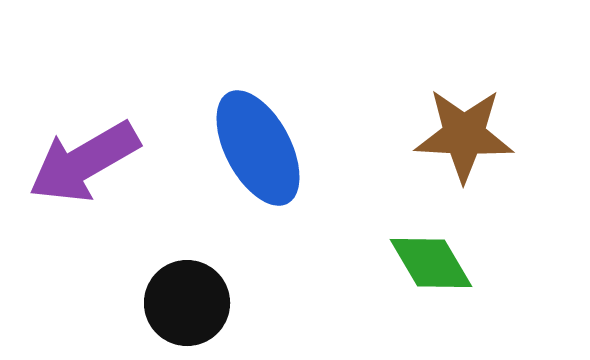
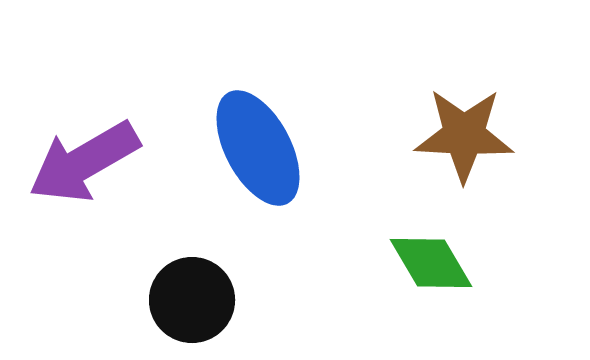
black circle: moved 5 px right, 3 px up
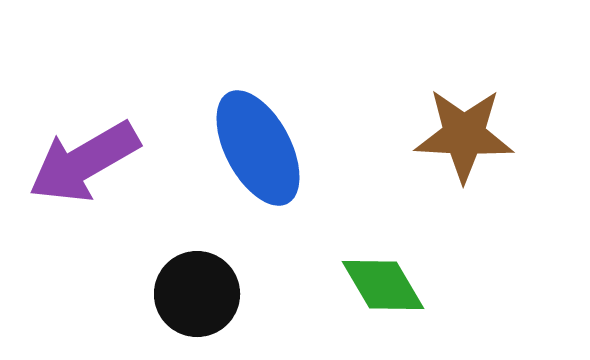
green diamond: moved 48 px left, 22 px down
black circle: moved 5 px right, 6 px up
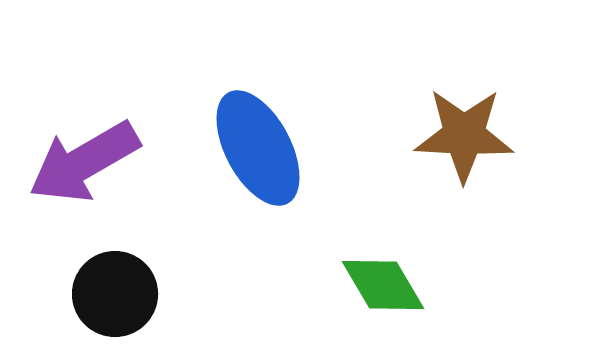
black circle: moved 82 px left
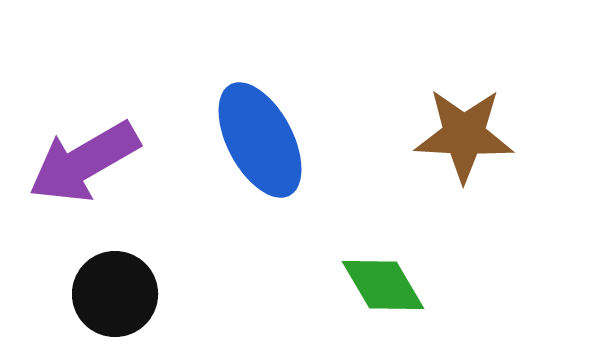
blue ellipse: moved 2 px right, 8 px up
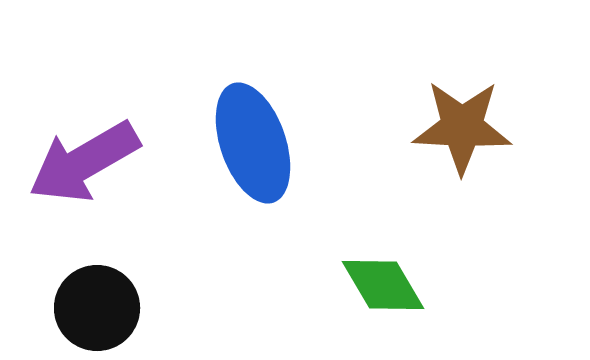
brown star: moved 2 px left, 8 px up
blue ellipse: moved 7 px left, 3 px down; rotated 9 degrees clockwise
black circle: moved 18 px left, 14 px down
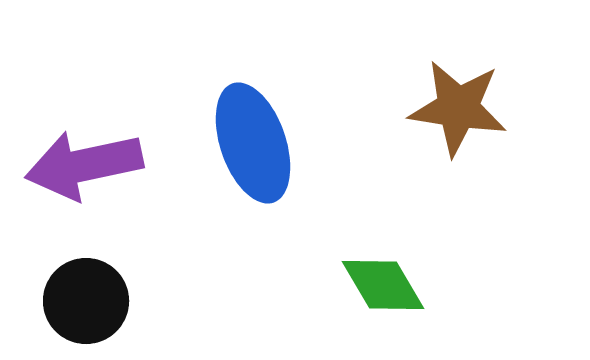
brown star: moved 4 px left, 19 px up; rotated 6 degrees clockwise
purple arrow: moved 3 px down; rotated 18 degrees clockwise
black circle: moved 11 px left, 7 px up
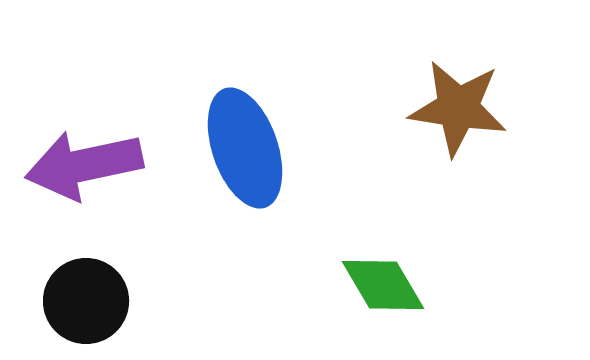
blue ellipse: moved 8 px left, 5 px down
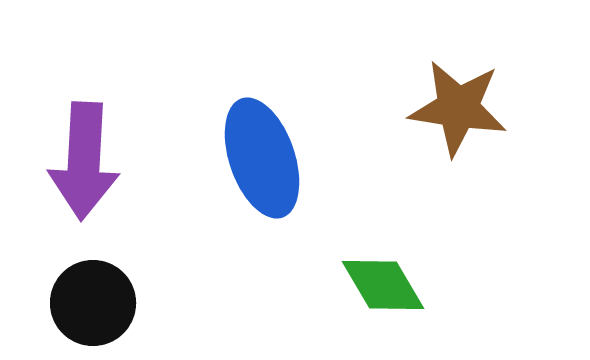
blue ellipse: moved 17 px right, 10 px down
purple arrow: moved 4 px up; rotated 75 degrees counterclockwise
black circle: moved 7 px right, 2 px down
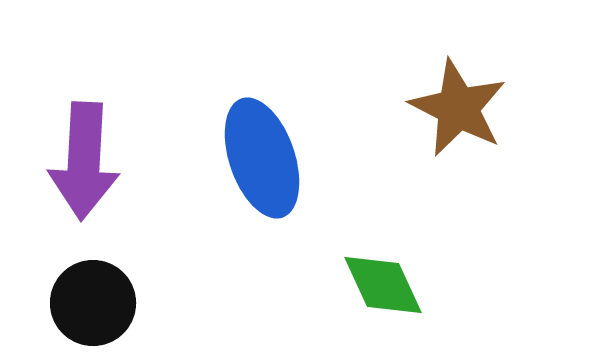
brown star: rotated 18 degrees clockwise
green diamond: rotated 6 degrees clockwise
